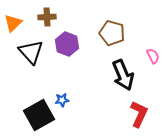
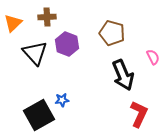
black triangle: moved 4 px right, 1 px down
pink semicircle: moved 1 px down
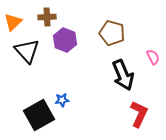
orange triangle: moved 1 px up
purple hexagon: moved 2 px left, 4 px up
black triangle: moved 8 px left, 2 px up
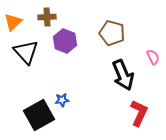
purple hexagon: moved 1 px down
black triangle: moved 1 px left, 1 px down
red L-shape: moved 1 px up
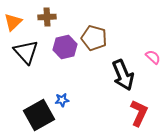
brown pentagon: moved 18 px left, 5 px down
purple hexagon: moved 6 px down; rotated 25 degrees clockwise
pink semicircle: rotated 21 degrees counterclockwise
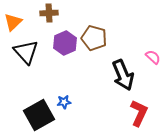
brown cross: moved 2 px right, 4 px up
purple hexagon: moved 4 px up; rotated 10 degrees counterclockwise
blue star: moved 2 px right, 2 px down
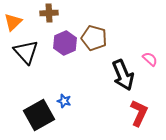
pink semicircle: moved 3 px left, 2 px down
blue star: moved 1 px up; rotated 24 degrees clockwise
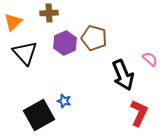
black triangle: moved 1 px left, 1 px down
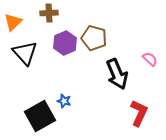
black arrow: moved 6 px left, 1 px up
black square: moved 1 px right, 1 px down
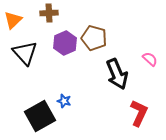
orange triangle: moved 2 px up
